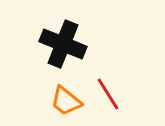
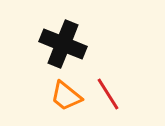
orange trapezoid: moved 5 px up
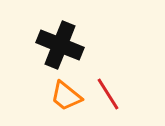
black cross: moved 3 px left, 1 px down
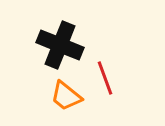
red line: moved 3 px left, 16 px up; rotated 12 degrees clockwise
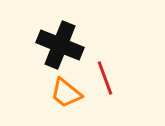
orange trapezoid: moved 3 px up
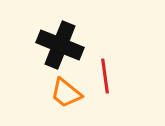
red line: moved 2 px up; rotated 12 degrees clockwise
